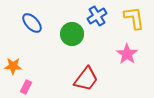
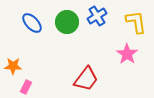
yellow L-shape: moved 2 px right, 4 px down
green circle: moved 5 px left, 12 px up
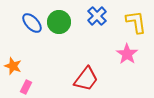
blue cross: rotated 12 degrees counterclockwise
green circle: moved 8 px left
orange star: rotated 18 degrees clockwise
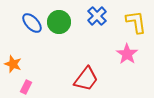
orange star: moved 2 px up
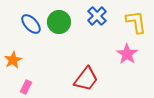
blue ellipse: moved 1 px left, 1 px down
orange star: moved 4 px up; rotated 24 degrees clockwise
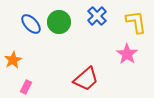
red trapezoid: rotated 12 degrees clockwise
